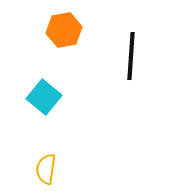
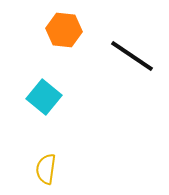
orange hexagon: rotated 16 degrees clockwise
black line: moved 1 px right; rotated 60 degrees counterclockwise
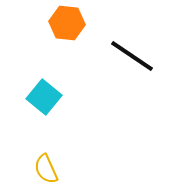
orange hexagon: moved 3 px right, 7 px up
yellow semicircle: rotated 32 degrees counterclockwise
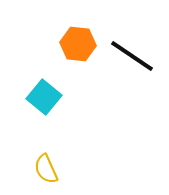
orange hexagon: moved 11 px right, 21 px down
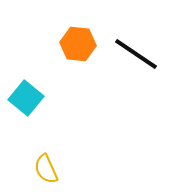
black line: moved 4 px right, 2 px up
cyan square: moved 18 px left, 1 px down
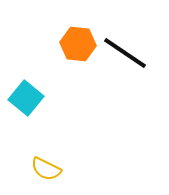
black line: moved 11 px left, 1 px up
yellow semicircle: rotated 40 degrees counterclockwise
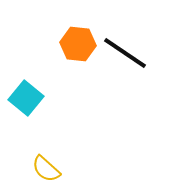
yellow semicircle: rotated 16 degrees clockwise
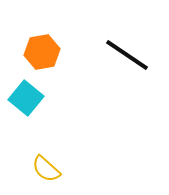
orange hexagon: moved 36 px left, 8 px down; rotated 16 degrees counterclockwise
black line: moved 2 px right, 2 px down
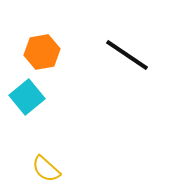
cyan square: moved 1 px right, 1 px up; rotated 12 degrees clockwise
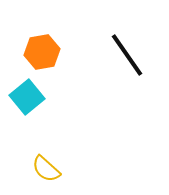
black line: rotated 21 degrees clockwise
